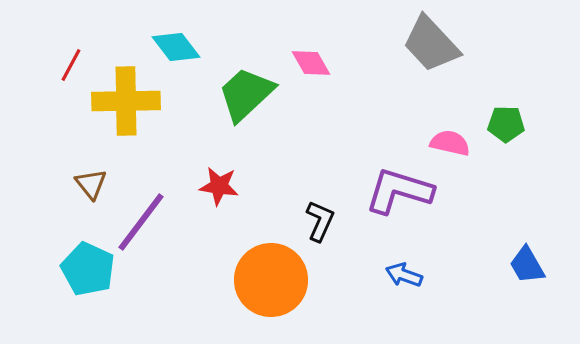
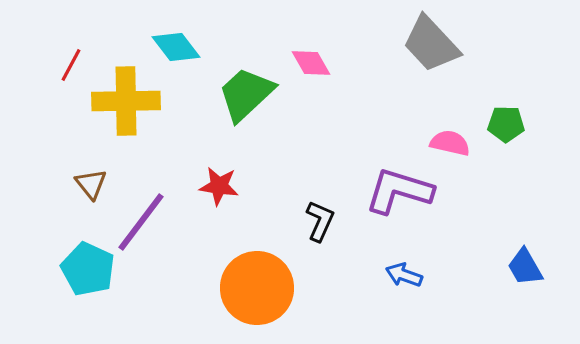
blue trapezoid: moved 2 px left, 2 px down
orange circle: moved 14 px left, 8 px down
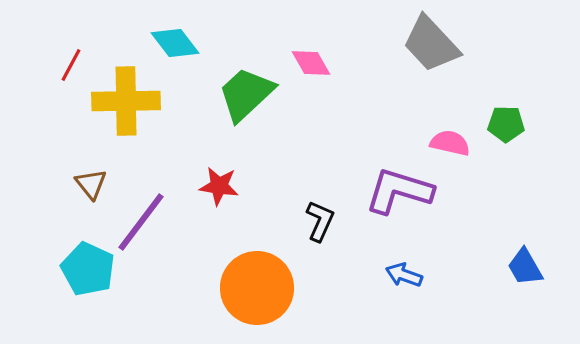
cyan diamond: moved 1 px left, 4 px up
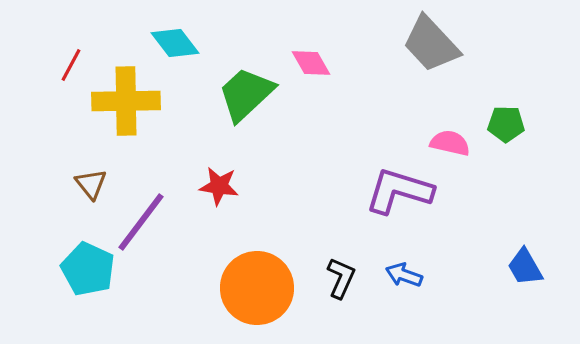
black L-shape: moved 21 px right, 57 px down
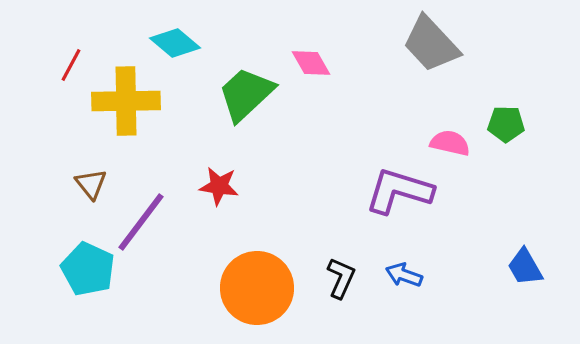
cyan diamond: rotated 12 degrees counterclockwise
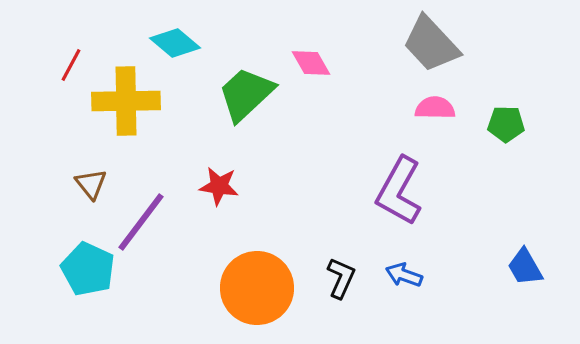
pink semicircle: moved 15 px left, 35 px up; rotated 12 degrees counterclockwise
purple L-shape: rotated 78 degrees counterclockwise
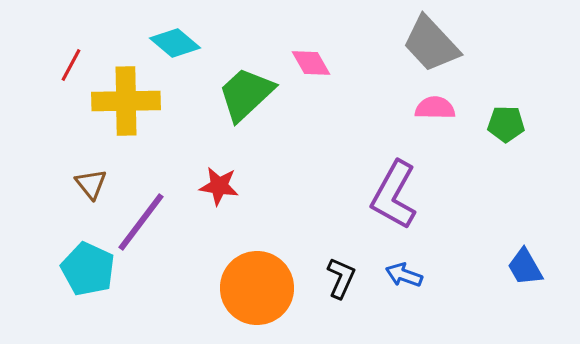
purple L-shape: moved 5 px left, 4 px down
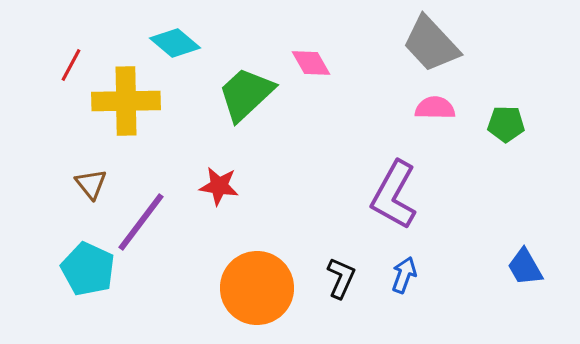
blue arrow: rotated 90 degrees clockwise
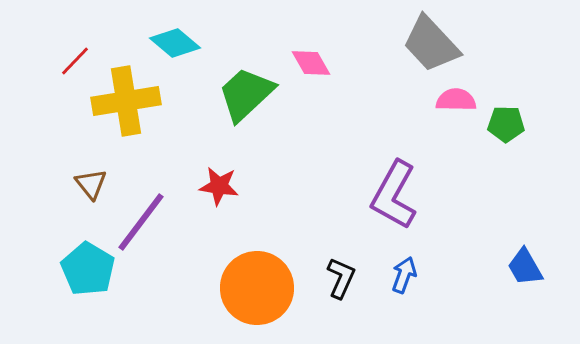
red line: moved 4 px right, 4 px up; rotated 16 degrees clockwise
yellow cross: rotated 8 degrees counterclockwise
pink semicircle: moved 21 px right, 8 px up
cyan pentagon: rotated 6 degrees clockwise
